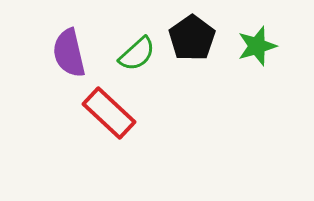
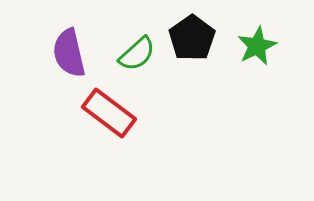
green star: rotated 9 degrees counterclockwise
red rectangle: rotated 6 degrees counterclockwise
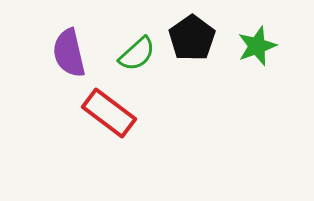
green star: rotated 6 degrees clockwise
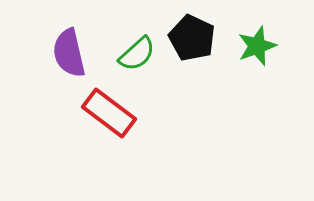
black pentagon: rotated 12 degrees counterclockwise
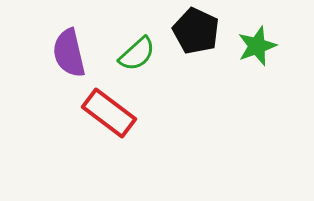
black pentagon: moved 4 px right, 7 px up
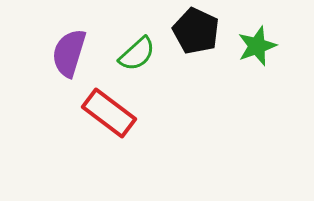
purple semicircle: rotated 30 degrees clockwise
